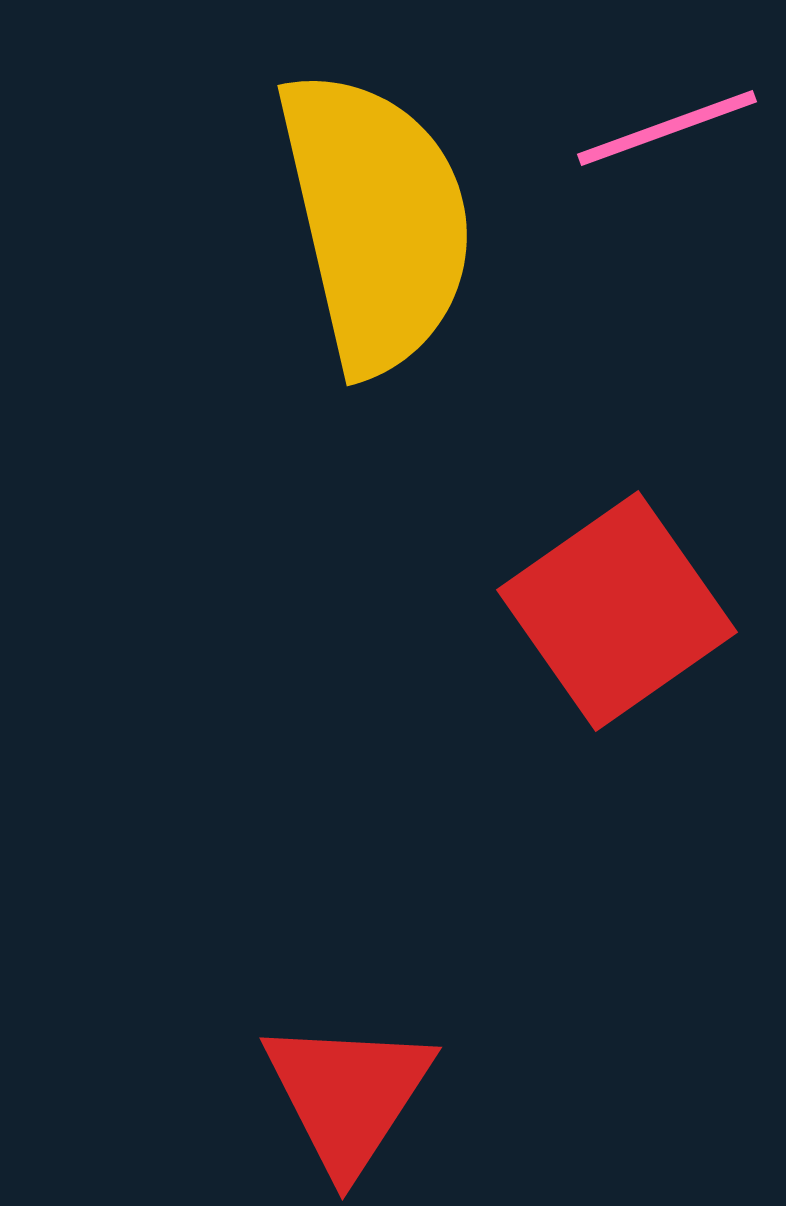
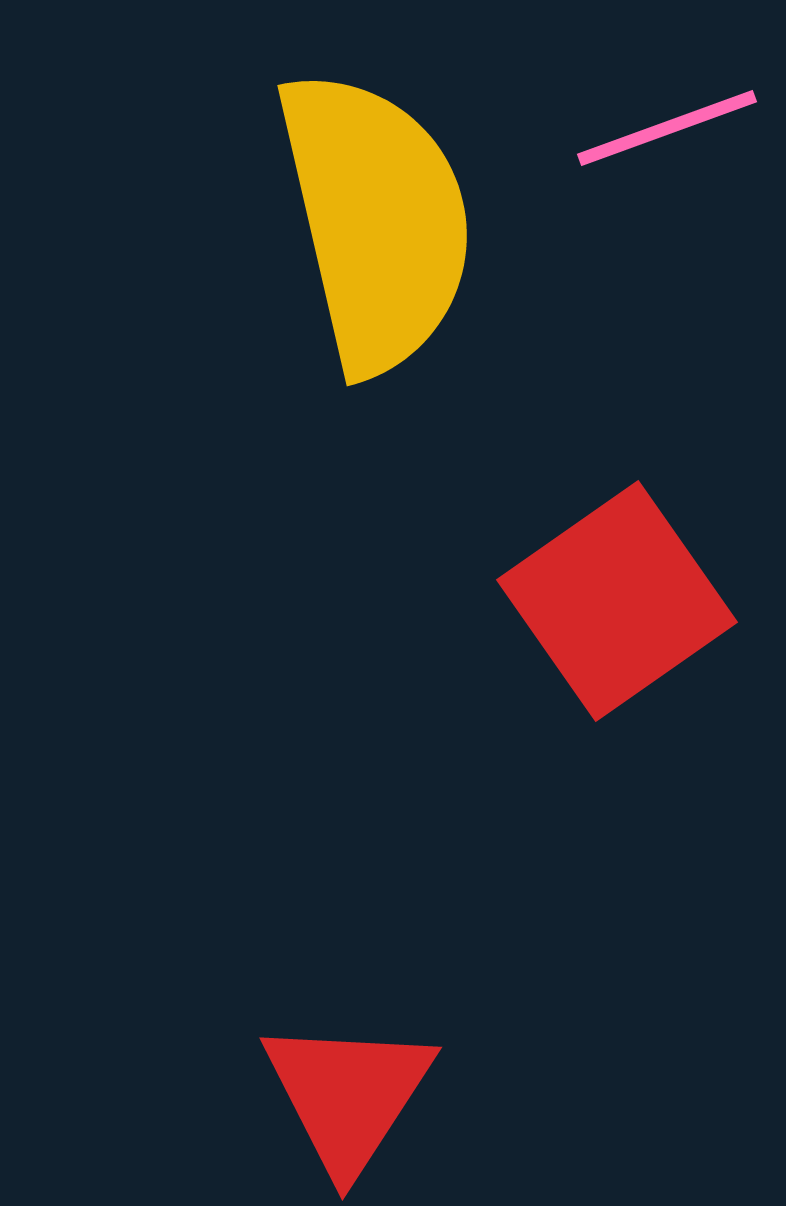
red square: moved 10 px up
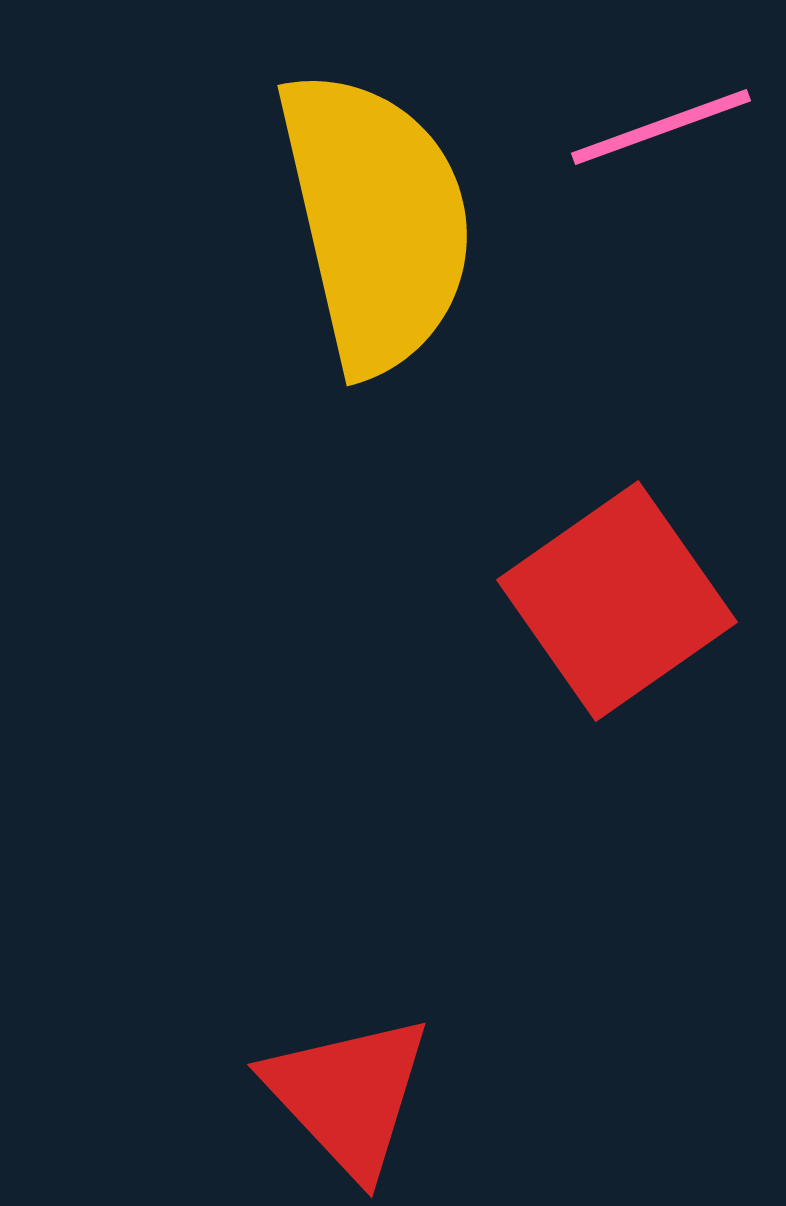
pink line: moved 6 px left, 1 px up
red triangle: rotated 16 degrees counterclockwise
